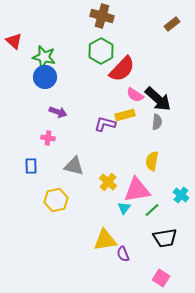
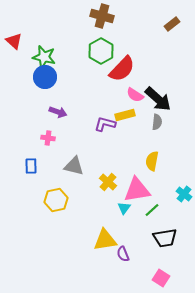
cyan cross: moved 3 px right, 1 px up
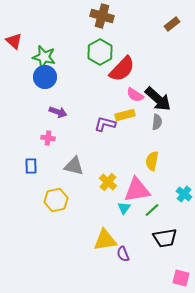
green hexagon: moved 1 px left, 1 px down
pink square: moved 20 px right; rotated 18 degrees counterclockwise
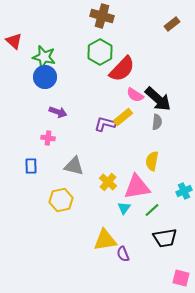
yellow rectangle: moved 2 px left, 2 px down; rotated 24 degrees counterclockwise
pink triangle: moved 3 px up
cyan cross: moved 3 px up; rotated 28 degrees clockwise
yellow hexagon: moved 5 px right
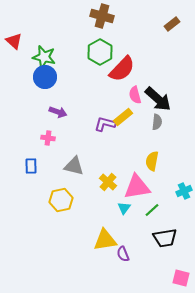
pink semicircle: rotated 42 degrees clockwise
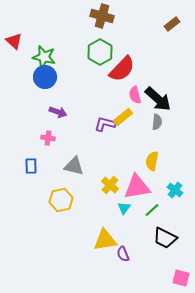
yellow cross: moved 2 px right, 3 px down
cyan cross: moved 9 px left, 1 px up; rotated 28 degrees counterclockwise
black trapezoid: rotated 35 degrees clockwise
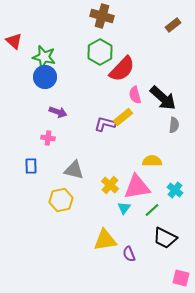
brown rectangle: moved 1 px right, 1 px down
black arrow: moved 5 px right, 1 px up
gray semicircle: moved 17 px right, 3 px down
yellow semicircle: rotated 78 degrees clockwise
gray triangle: moved 4 px down
purple semicircle: moved 6 px right
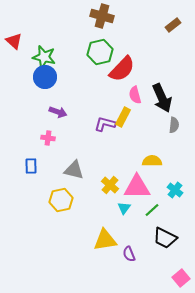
green hexagon: rotated 15 degrees clockwise
black arrow: moved 1 px left; rotated 24 degrees clockwise
yellow rectangle: rotated 24 degrees counterclockwise
pink triangle: rotated 8 degrees clockwise
pink square: rotated 36 degrees clockwise
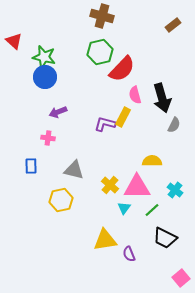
black arrow: rotated 8 degrees clockwise
purple arrow: rotated 138 degrees clockwise
gray semicircle: rotated 21 degrees clockwise
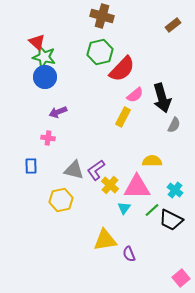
red triangle: moved 23 px right, 1 px down
pink semicircle: rotated 114 degrees counterclockwise
purple L-shape: moved 9 px left, 46 px down; rotated 50 degrees counterclockwise
black trapezoid: moved 6 px right, 18 px up
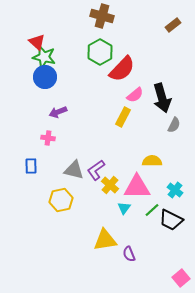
green hexagon: rotated 15 degrees counterclockwise
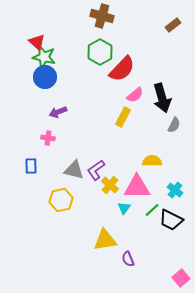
purple semicircle: moved 1 px left, 5 px down
